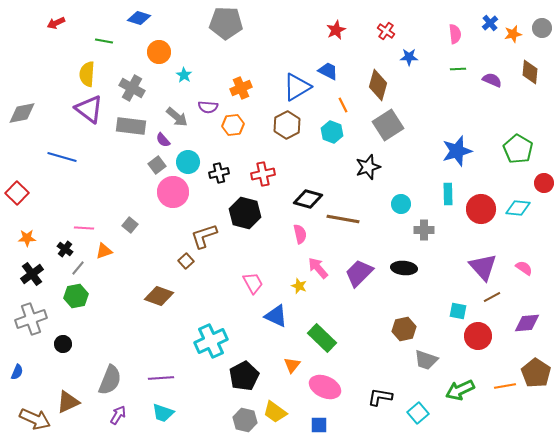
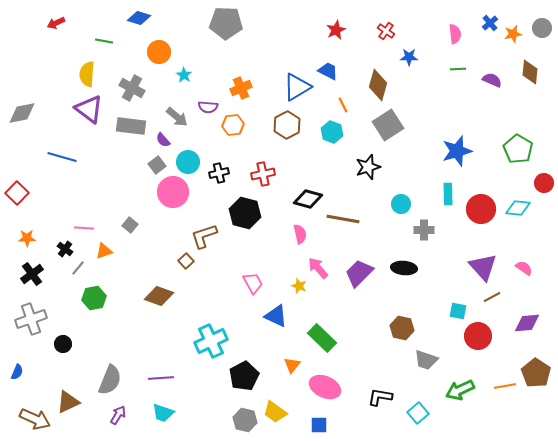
green hexagon at (76, 296): moved 18 px right, 2 px down
brown hexagon at (404, 329): moved 2 px left, 1 px up; rotated 25 degrees clockwise
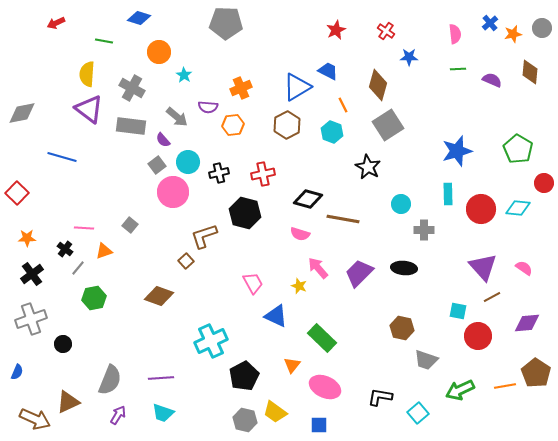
black star at (368, 167): rotated 25 degrees counterclockwise
pink semicircle at (300, 234): rotated 120 degrees clockwise
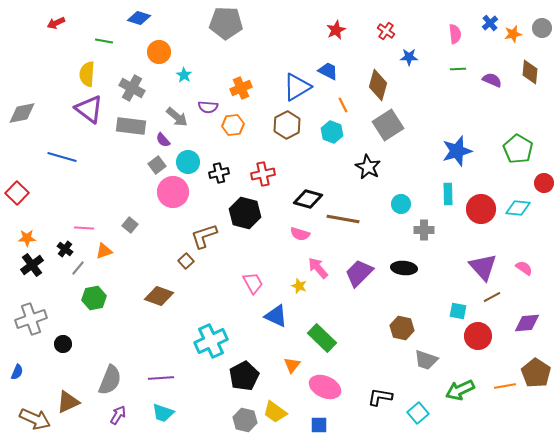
black cross at (32, 274): moved 9 px up
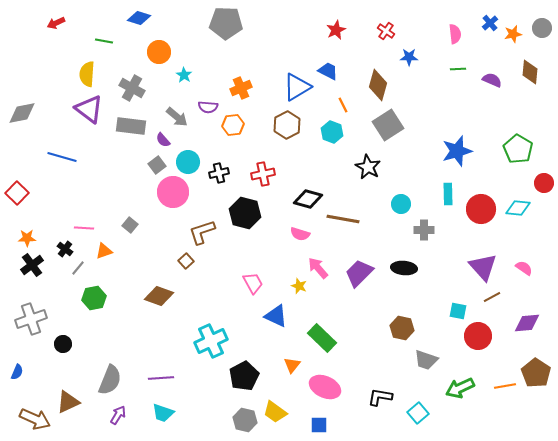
brown L-shape at (204, 236): moved 2 px left, 4 px up
green arrow at (460, 390): moved 2 px up
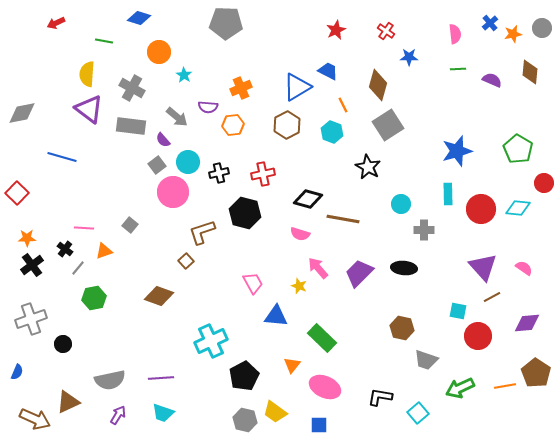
blue triangle at (276, 316): rotated 20 degrees counterclockwise
gray semicircle at (110, 380): rotated 56 degrees clockwise
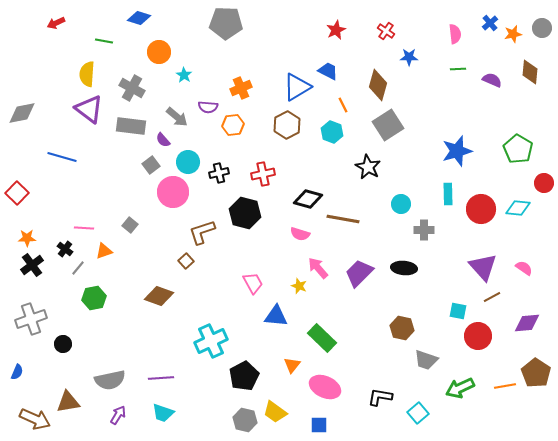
gray square at (157, 165): moved 6 px left
brown triangle at (68, 402): rotated 15 degrees clockwise
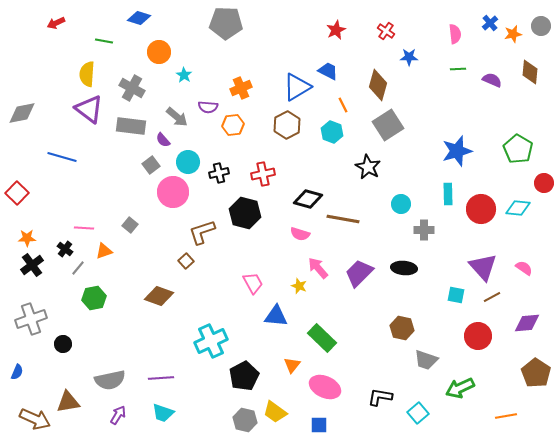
gray circle at (542, 28): moved 1 px left, 2 px up
cyan square at (458, 311): moved 2 px left, 16 px up
orange line at (505, 386): moved 1 px right, 30 px down
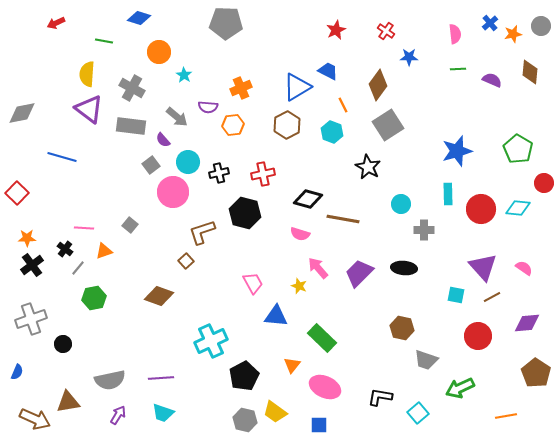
brown diamond at (378, 85): rotated 20 degrees clockwise
